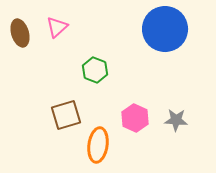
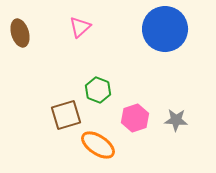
pink triangle: moved 23 px right
green hexagon: moved 3 px right, 20 px down
pink hexagon: rotated 16 degrees clockwise
orange ellipse: rotated 64 degrees counterclockwise
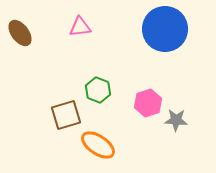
pink triangle: rotated 35 degrees clockwise
brown ellipse: rotated 20 degrees counterclockwise
pink hexagon: moved 13 px right, 15 px up
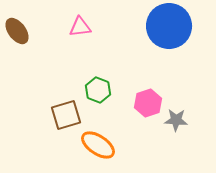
blue circle: moved 4 px right, 3 px up
brown ellipse: moved 3 px left, 2 px up
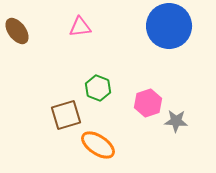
green hexagon: moved 2 px up
gray star: moved 1 px down
